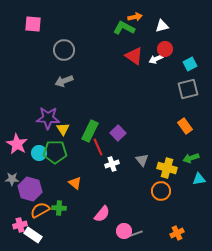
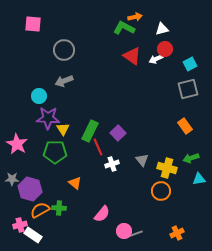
white triangle: moved 3 px down
red triangle: moved 2 px left
cyan circle: moved 57 px up
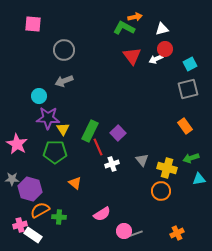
red triangle: rotated 18 degrees clockwise
green cross: moved 9 px down
pink semicircle: rotated 18 degrees clockwise
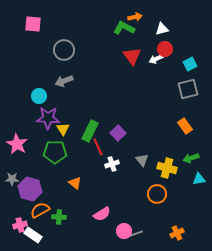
orange circle: moved 4 px left, 3 px down
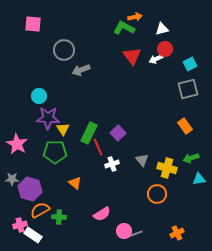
gray arrow: moved 17 px right, 11 px up
green rectangle: moved 1 px left, 2 px down
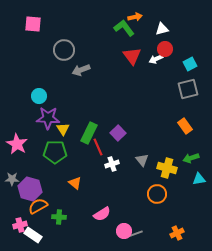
green L-shape: rotated 25 degrees clockwise
orange semicircle: moved 2 px left, 4 px up
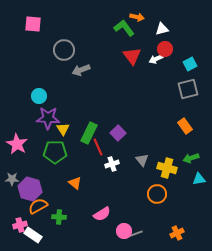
orange arrow: moved 2 px right; rotated 24 degrees clockwise
